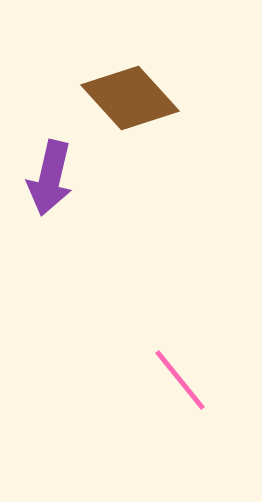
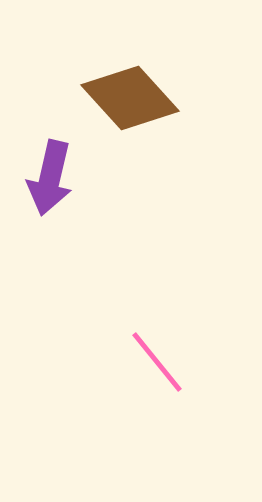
pink line: moved 23 px left, 18 px up
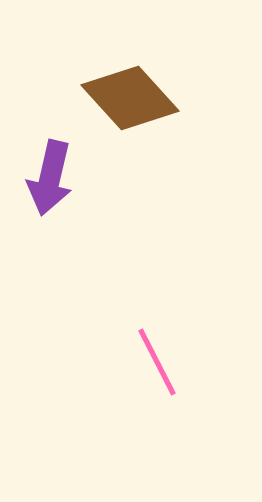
pink line: rotated 12 degrees clockwise
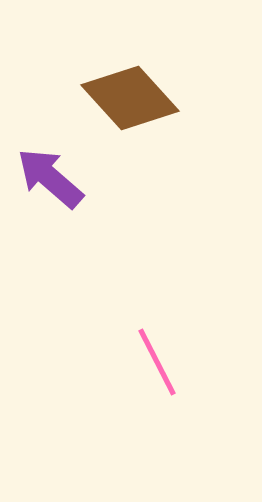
purple arrow: rotated 118 degrees clockwise
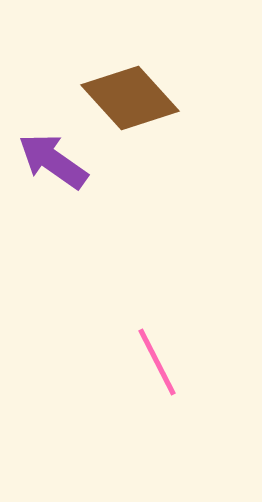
purple arrow: moved 3 px right, 17 px up; rotated 6 degrees counterclockwise
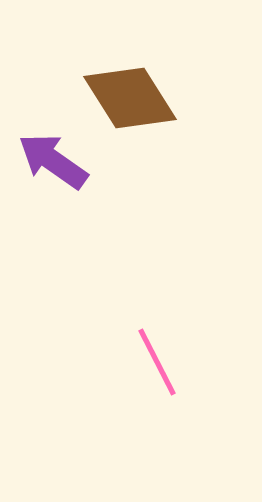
brown diamond: rotated 10 degrees clockwise
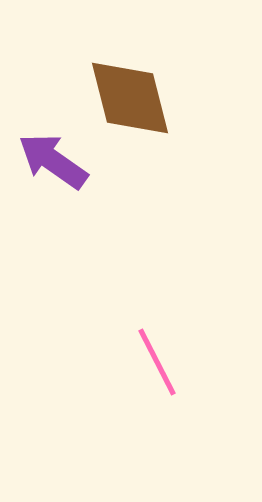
brown diamond: rotated 18 degrees clockwise
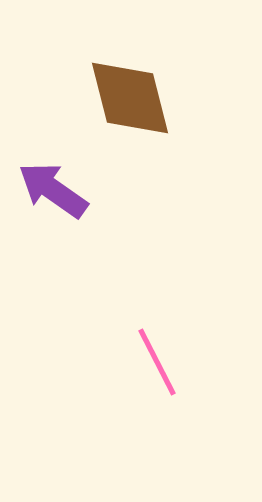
purple arrow: moved 29 px down
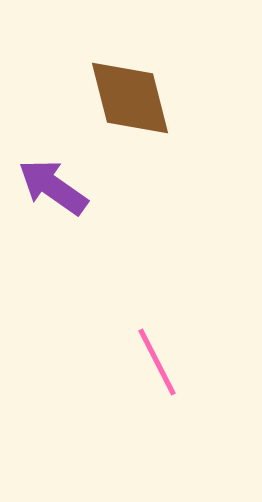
purple arrow: moved 3 px up
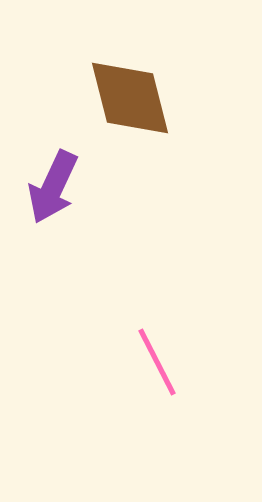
purple arrow: rotated 100 degrees counterclockwise
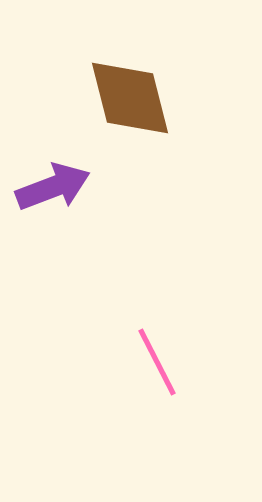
purple arrow: rotated 136 degrees counterclockwise
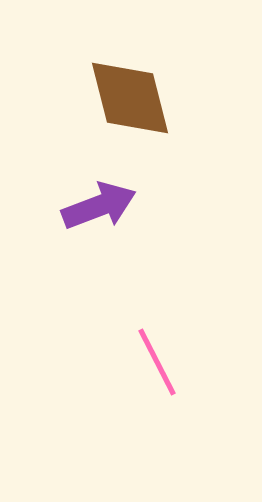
purple arrow: moved 46 px right, 19 px down
